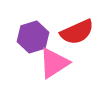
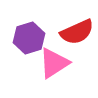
purple hexagon: moved 4 px left, 1 px down
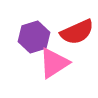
purple hexagon: moved 5 px right, 1 px up
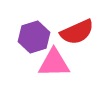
pink triangle: rotated 32 degrees clockwise
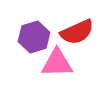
pink triangle: moved 3 px right
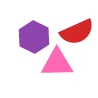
purple hexagon: rotated 16 degrees counterclockwise
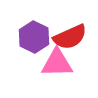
red semicircle: moved 7 px left, 5 px down
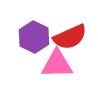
pink triangle: moved 1 px down
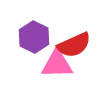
red semicircle: moved 4 px right, 8 px down
